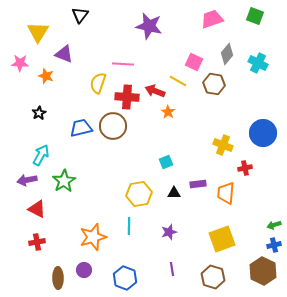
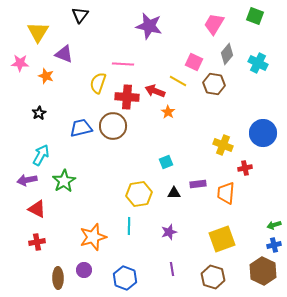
pink trapezoid at (212, 19): moved 2 px right, 5 px down; rotated 40 degrees counterclockwise
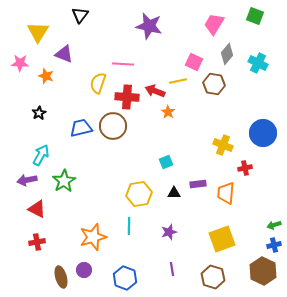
yellow line at (178, 81): rotated 42 degrees counterclockwise
brown ellipse at (58, 278): moved 3 px right, 1 px up; rotated 15 degrees counterclockwise
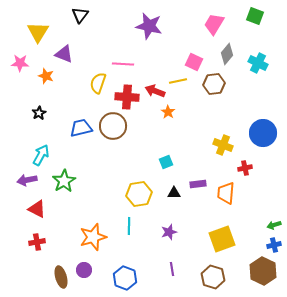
brown hexagon at (214, 84): rotated 15 degrees counterclockwise
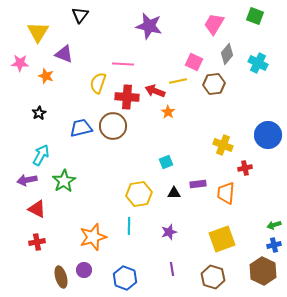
blue circle at (263, 133): moved 5 px right, 2 px down
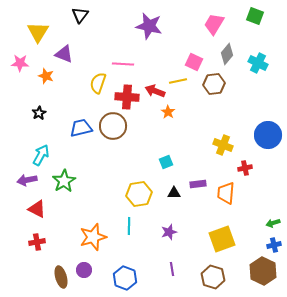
green arrow at (274, 225): moved 1 px left, 2 px up
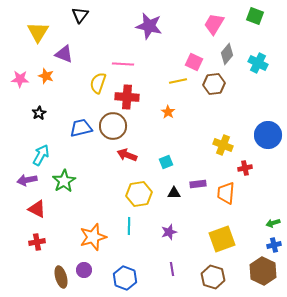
pink star at (20, 63): moved 16 px down
red arrow at (155, 91): moved 28 px left, 64 px down
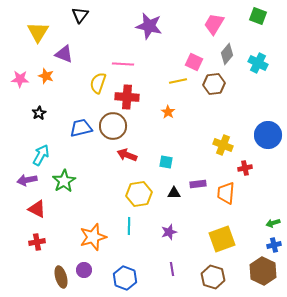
green square at (255, 16): moved 3 px right
cyan square at (166, 162): rotated 32 degrees clockwise
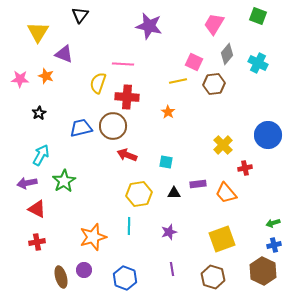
yellow cross at (223, 145): rotated 24 degrees clockwise
purple arrow at (27, 180): moved 3 px down
orange trapezoid at (226, 193): rotated 45 degrees counterclockwise
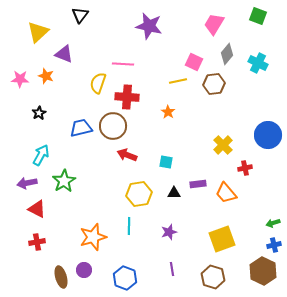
yellow triangle at (38, 32): rotated 15 degrees clockwise
